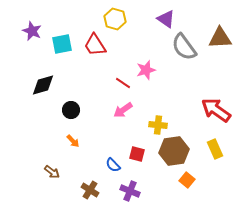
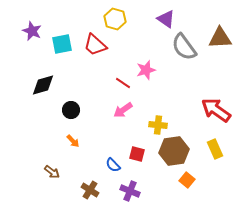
red trapezoid: rotated 15 degrees counterclockwise
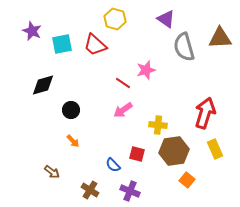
gray semicircle: rotated 20 degrees clockwise
red arrow: moved 11 px left, 3 px down; rotated 72 degrees clockwise
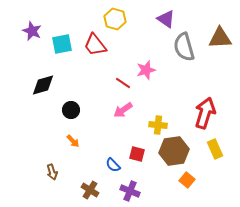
red trapezoid: rotated 10 degrees clockwise
brown arrow: rotated 35 degrees clockwise
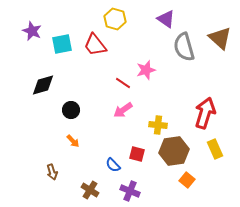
brown triangle: rotated 45 degrees clockwise
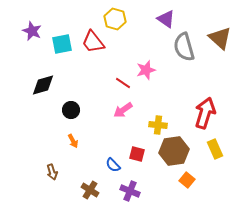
red trapezoid: moved 2 px left, 3 px up
orange arrow: rotated 16 degrees clockwise
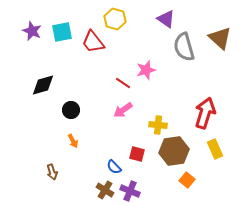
cyan square: moved 12 px up
blue semicircle: moved 1 px right, 2 px down
brown cross: moved 15 px right
